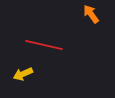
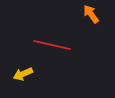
red line: moved 8 px right
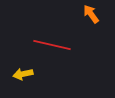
yellow arrow: rotated 12 degrees clockwise
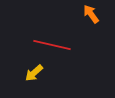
yellow arrow: moved 11 px right, 1 px up; rotated 30 degrees counterclockwise
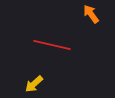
yellow arrow: moved 11 px down
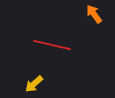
orange arrow: moved 3 px right
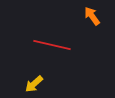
orange arrow: moved 2 px left, 2 px down
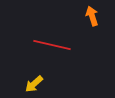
orange arrow: rotated 18 degrees clockwise
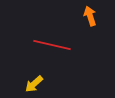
orange arrow: moved 2 px left
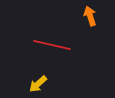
yellow arrow: moved 4 px right
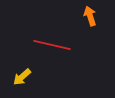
yellow arrow: moved 16 px left, 7 px up
